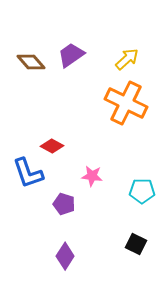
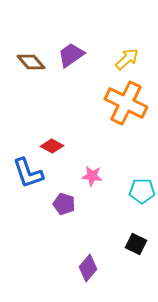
purple diamond: moved 23 px right, 12 px down; rotated 8 degrees clockwise
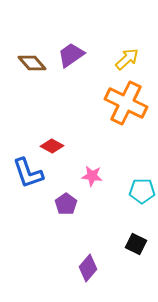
brown diamond: moved 1 px right, 1 px down
purple pentagon: moved 2 px right; rotated 20 degrees clockwise
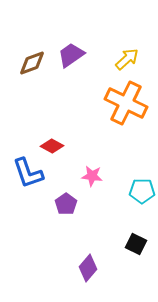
brown diamond: rotated 68 degrees counterclockwise
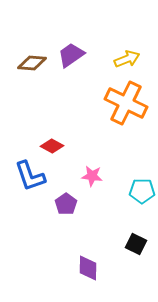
yellow arrow: rotated 20 degrees clockwise
brown diamond: rotated 24 degrees clockwise
blue L-shape: moved 2 px right, 3 px down
purple diamond: rotated 40 degrees counterclockwise
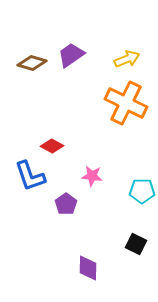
brown diamond: rotated 12 degrees clockwise
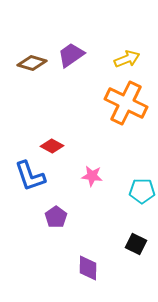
purple pentagon: moved 10 px left, 13 px down
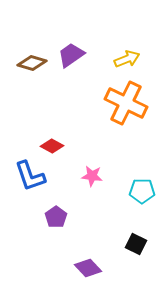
purple diamond: rotated 44 degrees counterclockwise
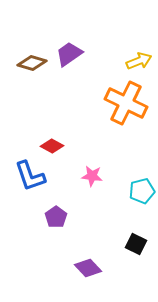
purple trapezoid: moved 2 px left, 1 px up
yellow arrow: moved 12 px right, 2 px down
cyan pentagon: rotated 15 degrees counterclockwise
